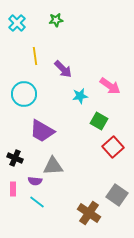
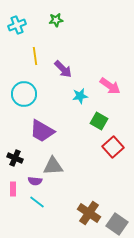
cyan cross: moved 2 px down; rotated 24 degrees clockwise
gray square: moved 29 px down
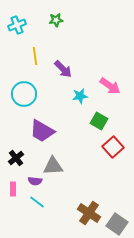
black cross: moved 1 px right; rotated 28 degrees clockwise
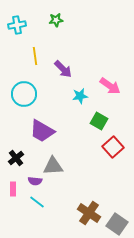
cyan cross: rotated 12 degrees clockwise
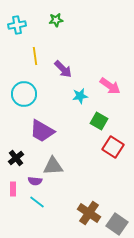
red square: rotated 15 degrees counterclockwise
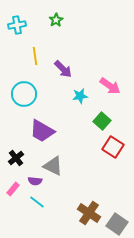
green star: rotated 24 degrees counterclockwise
green square: moved 3 px right; rotated 12 degrees clockwise
gray triangle: rotated 30 degrees clockwise
pink rectangle: rotated 40 degrees clockwise
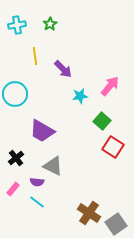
green star: moved 6 px left, 4 px down
pink arrow: rotated 85 degrees counterclockwise
cyan circle: moved 9 px left
purple semicircle: moved 2 px right, 1 px down
gray square: moved 1 px left; rotated 20 degrees clockwise
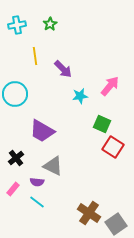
green square: moved 3 px down; rotated 18 degrees counterclockwise
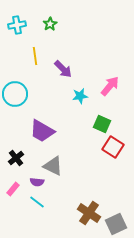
gray square: rotated 10 degrees clockwise
